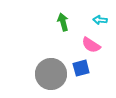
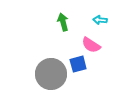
blue square: moved 3 px left, 4 px up
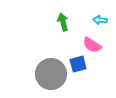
pink semicircle: moved 1 px right
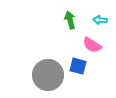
green arrow: moved 7 px right, 2 px up
blue square: moved 2 px down; rotated 30 degrees clockwise
gray circle: moved 3 px left, 1 px down
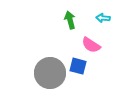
cyan arrow: moved 3 px right, 2 px up
pink semicircle: moved 1 px left
gray circle: moved 2 px right, 2 px up
